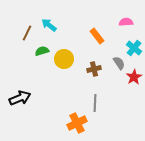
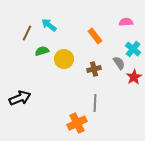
orange rectangle: moved 2 px left
cyan cross: moved 1 px left, 1 px down
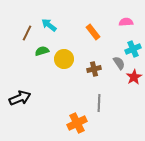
orange rectangle: moved 2 px left, 4 px up
cyan cross: rotated 28 degrees clockwise
gray line: moved 4 px right
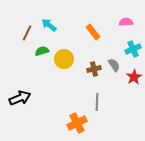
gray semicircle: moved 5 px left, 2 px down
gray line: moved 2 px left, 1 px up
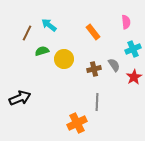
pink semicircle: rotated 88 degrees clockwise
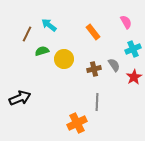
pink semicircle: rotated 24 degrees counterclockwise
brown line: moved 1 px down
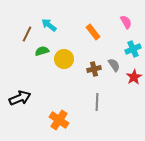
orange cross: moved 18 px left, 3 px up; rotated 30 degrees counterclockwise
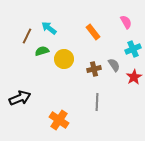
cyan arrow: moved 3 px down
brown line: moved 2 px down
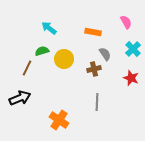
orange rectangle: rotated 42 degrees counterclockwise
brown line: moved 32 px down
cyan cross: rotated 21 degrees counterclockwise
gray semicircle: moved 9 px left, 11 px up
red star: moved 3 px left, 1 px down; rotated 21 degrees counterclockwise
